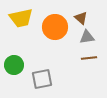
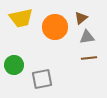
brown triangle: rotated 40 degrees clockwise
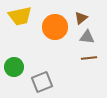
yellow trapezoid: moved 1 px left, 2 px up
gray triangle: rotated 14 degrees clockwise
green circle: moved 2 px down
gray square: moved 3 px down; rotated 10 degrees counterclockwise
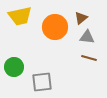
brown line: rotated 21 degrees clockwise
gray square: rotated 15 degrees clockwise
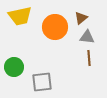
brown line: rotated 70 degrees clockwise
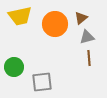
orange circle: moved 3 px up
gray triangle: rotated 21 degrees counterclockwise
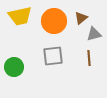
orange circle: moved 1 px left, 3 px up
gray triangle: moved 7 px right, 3 px up
gray square: moved 11 px right, 26 px up
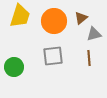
yellow trapezoid: rotated 60 degrees counterclockwise
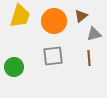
brown triangle: moved 2 px up
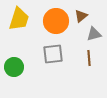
yellow trapezoid: moved 1 px left, 3 px down
orange circle: moved 2 px right
gray square: moved 2 px up
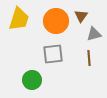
brown triangle: rotated 16 degrees counterclockwise
green circle: moved 18 px right, 13 px down
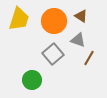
brown triangle: rotated 32 degrees counterclockwise
orange circle: moved 2 px left
gray triangle: moved 16 px left, 6 px down; rotated 35 degrees clockwise
gray square: rotated 35 degrees counterclockwise
brown line: rotated 35 degrees clockwise
